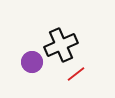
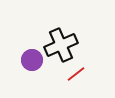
purple circle: moved 2 px up
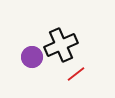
purple circle: moved 3 px up
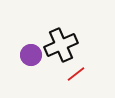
purple circle: moved 1 px left, 2 px up
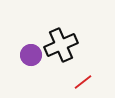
red line: moved 7 px right, 8 px down
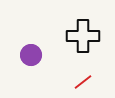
black cross: moved 22 px right, 9 px up; rotated 24 degrees clockwise
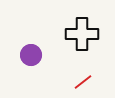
black cross: moved 1 px left, 2 px up
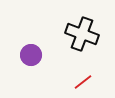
black cross: rotated 20 degrees clockwise
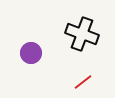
purple circle: moved 2 px up
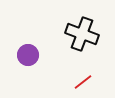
purple circle: moved 3 px left, 2 px down
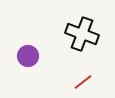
purple circle: moved 1 px down
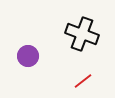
red line: moved 1 px up
